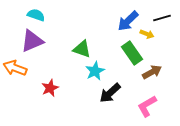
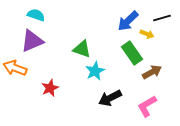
black arrow: moved 5 px down; rotated 15 degrees clockwise
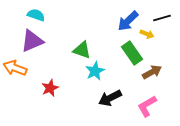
green triangle: moved 1 px down
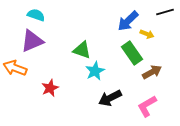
black line: moved 3 px right, 6 px up
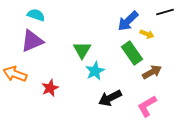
green triangle: rotated 42 degrees clockwise
orange arrow: moved 6 px down
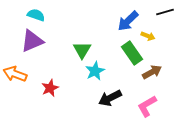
yellow arrow: moved 1 px right, 2 px down
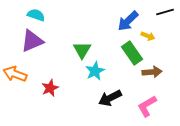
brown arrow: rotated 24 degrees clockwise
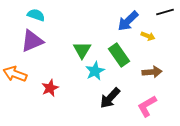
green rectangle: moved 13 px left, 2 px down
black arrow: rotated 20 degrees counterclockwise
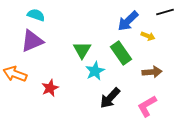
green rectangle: moved 2 px right, 2 px up
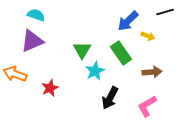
black arrow: rotated 15 degrees counterclockwise
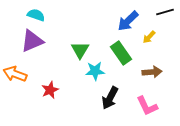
yellow arrow: moved 1 px right, 1 px down; rotated 112 degrees clockwise
green triangle: moved 2 px left
cyan star: rotated 24 degrees clockwise
red star: moved 2 px down
pink L-shape: rotated 85 degrees counterclockwise
